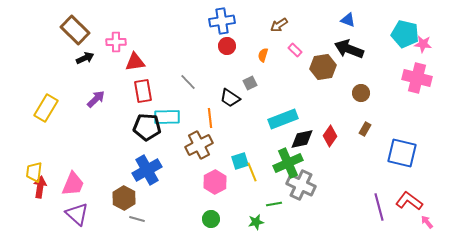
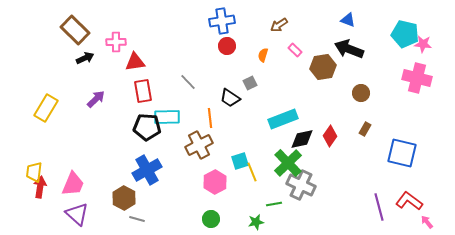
green cross at (288, 163): rotated 20 degrees counterclockwise
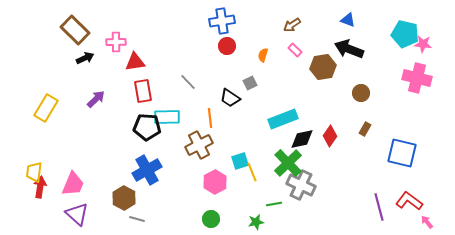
brown arrow at (279, 25): moved 13 px right
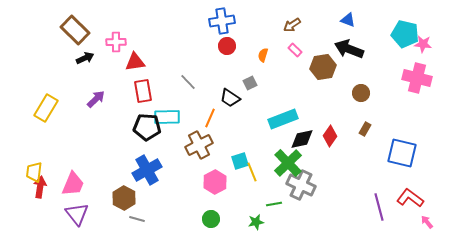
orange line at (210, 118): rotated 30 degrees clockwise
red L-shape at (409, 201): moved 1 px right, 3 px up
purple triangle at (77, 214): rotated 10 degrees clockwise
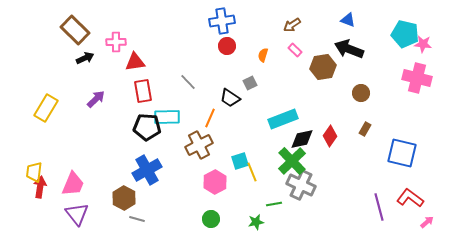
green cross at (288, 163): moved 4 px right, 2 px up
pink arrow at (427, 222): rotated 88 degrees clockwise
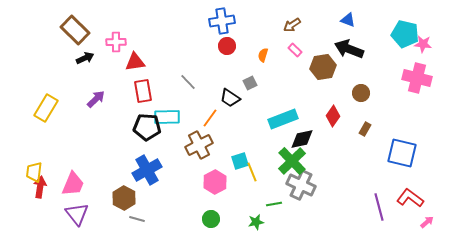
orange line at (210, 118): rotated 12 degrees clockwise
red diamond at (330, 136): moved 3 px right, 20 px up
